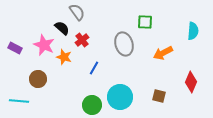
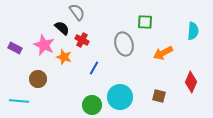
red cross: rotated 24 degrees counterclockwise
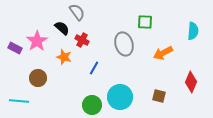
pink star: moved 7 px left, 4 px up; rotated 15 degrees clockwise
brown circle: moved 1 px up
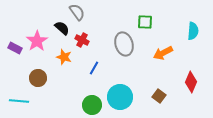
brown square: rotated 24 degrees clockwise
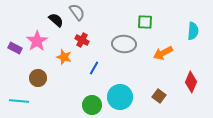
black semicircle: moved 6 px left, 8 px up
gray ellipse: rotated 70 degrees counterclockwise
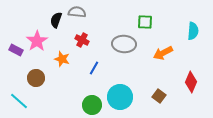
gray semicircle: rotated 48 degrees counterclockwise
black semicircle: rotated 112 degrees counterclockwise
purple rectangle: moved 1 px right, 2 px down
orange star: moved 2 px left, 2 px down
brown circle: moved 2 px left
cyan line: rotated 36 degrees clockwise
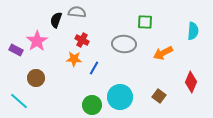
orange star: moved 12 px right; rotated 14 degrees counterclockwise
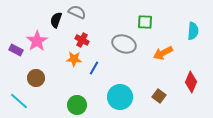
gray semicircle: rotated 18 degrees clockwise
gray ellipse: rotated 15 degrees clockwise
green circle: moved 15 px left
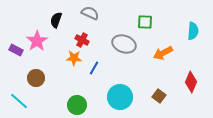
gray semicircle: moved 13 px right, 1 px down
orange star: moved 1 px up
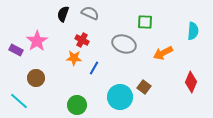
black semicircle: moved 7 px right, 6 px up
brown square: moved 15 px left, 9 px up
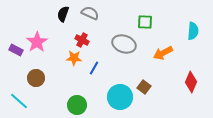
pink star: moved 1 px down
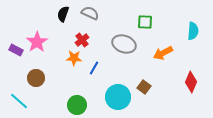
red cross: rotated 24 degrees clockwise
cyan circle: moved 2 px left
